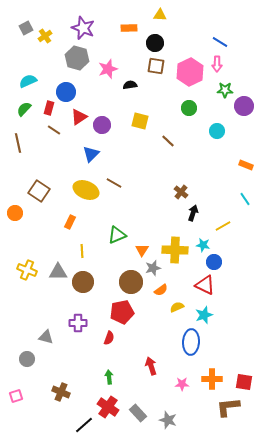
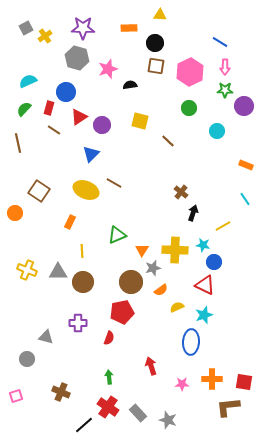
purple star at (83, 28): rotated 20 degrees counterclockwise
pink arrow at (217, 64): moved 8 px right, 3 px down
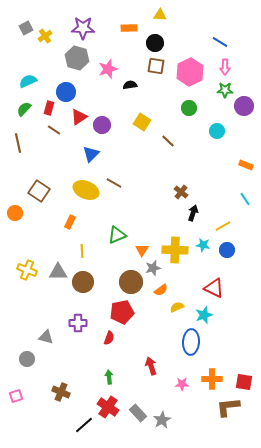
yellow square at (140, 121): moved 2 px right, 1 px down; rotated 18 degrees clockwise
blue circle at (214, 262): moved 13 px right, 12 px up
red triangle at (205, 285): moved 9 px right, 3 px down
gray star at (168, 420): moved 6 px left; rotated 24 degrees clockwise
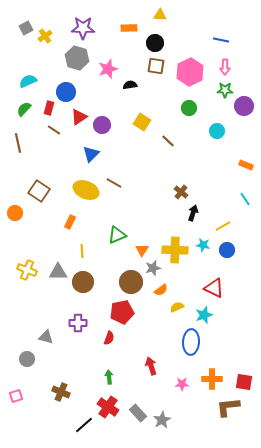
blue line at (220, 42): moved 1 px right, 2 px up; rotated 21 degrees counterclockwise
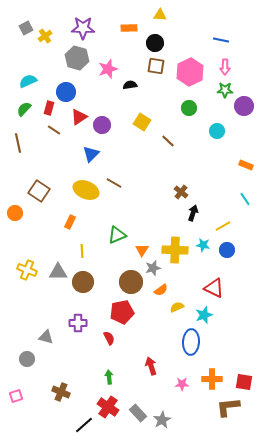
red semicircle at (109, 338): rotated 48 degrees counterclockwise
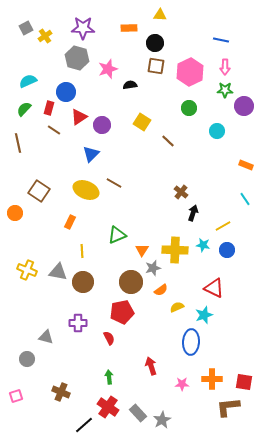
gray triangle at (58, 272): rotated 12 degrees clockwise
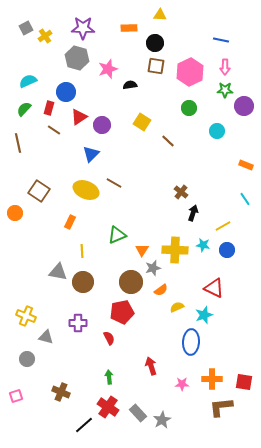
yellow cross at (27, 270): moved 1 px left, 46 px down
brown L-shape at (228, 407): moved 7 px left
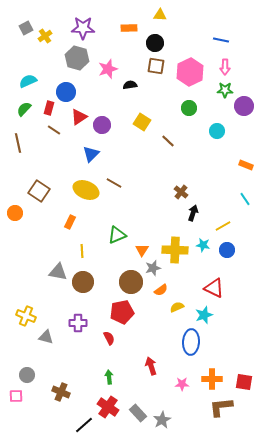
gray circle at (27, 359): moved 16 px down
pink square at (16, 396): rotated 16 degrees clockwise
